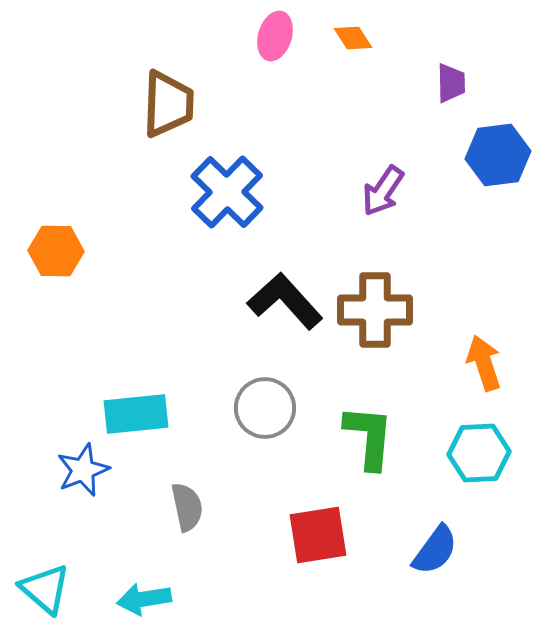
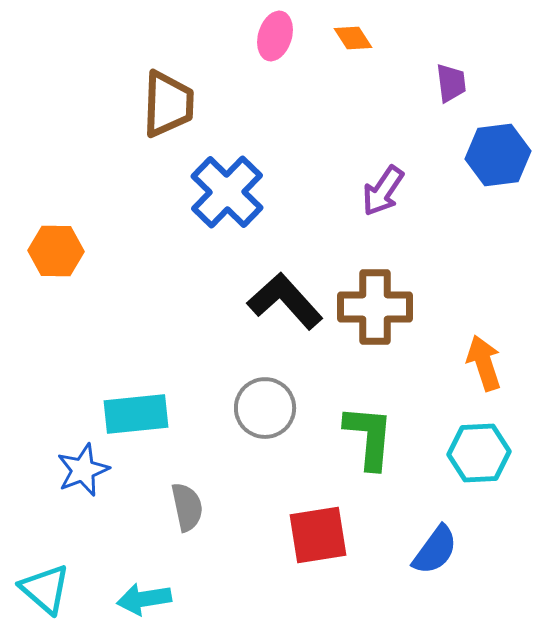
purple trapezoid: rotated 6 degrees counterclockwise
brown cross: moved 3 px up
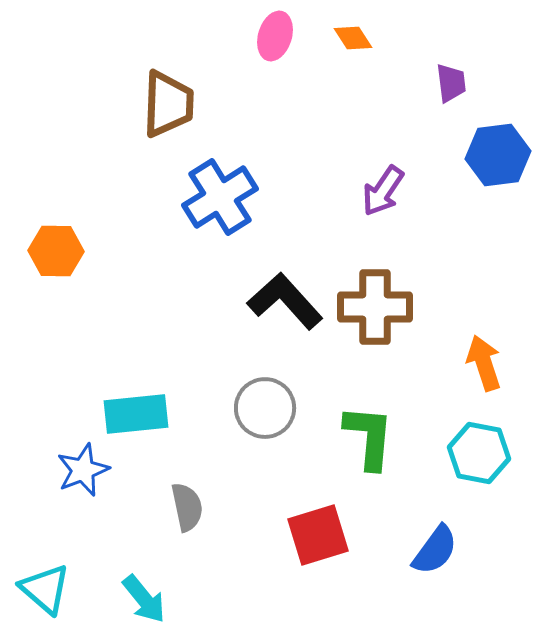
blue cross: moved 7 px left, 5 px down; rotated 14 degrees clockwise
cyan hexagon: rotated 14 degrees clockwise
red square: rotated 8 degrees counterclockwise
cyan arrow: rotated 120 degrees counterclockwise
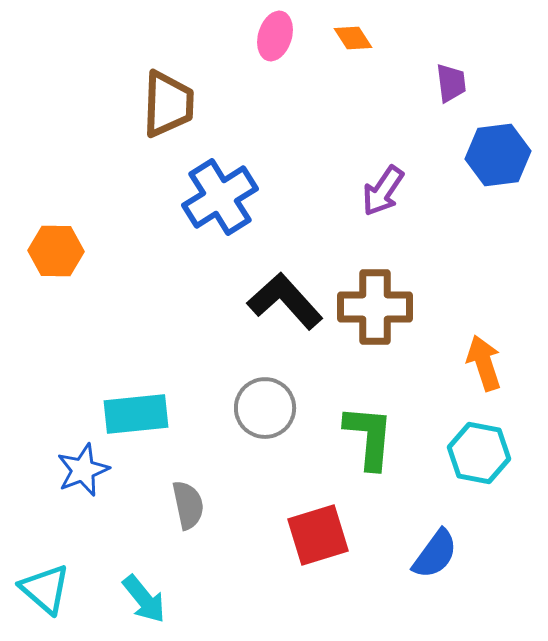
gray semicircle: moved 1 px right, 2 px up
blue semicircle: moved 4 px down
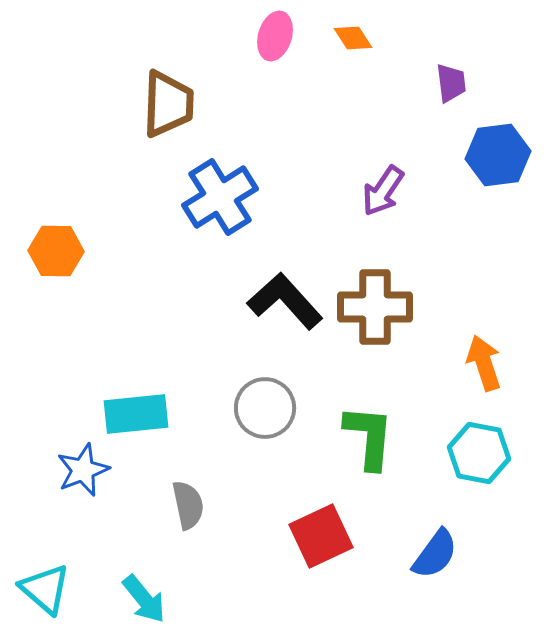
red square: moved 3 px right, 1 px down; rotated 8 degrees counterclockwise
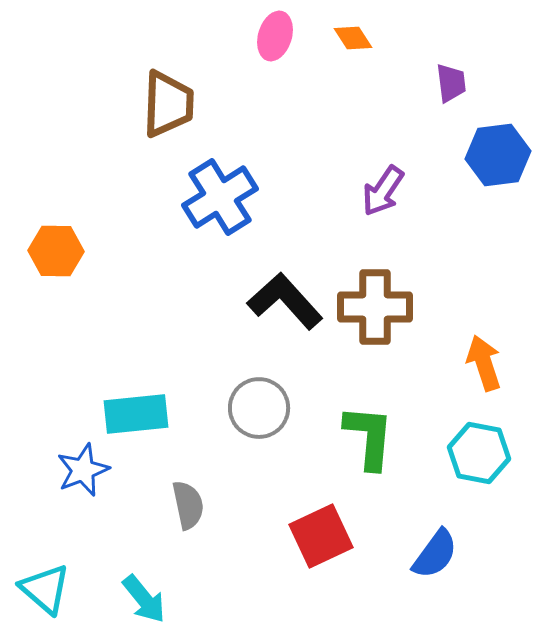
gray circle: moved 6 px left
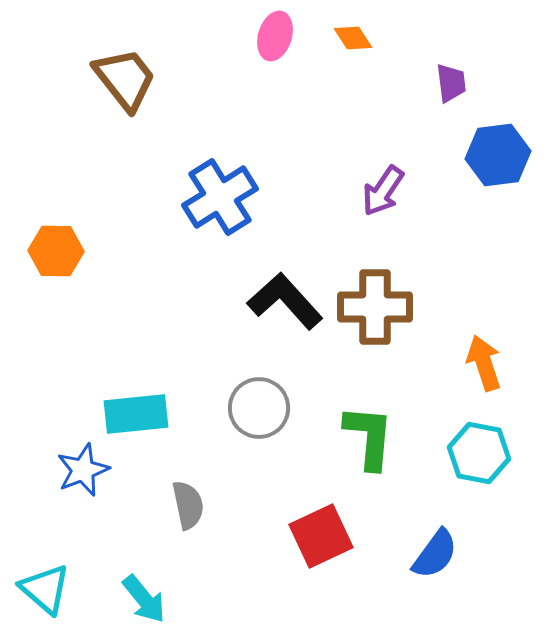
brown trapezoid: moved 43 px left, 25 px up; rotated 40 degrees counterclockwise
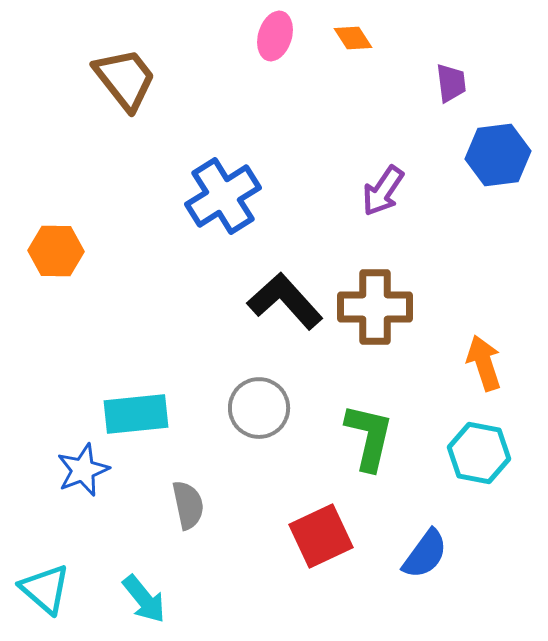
blue cross: moved 3 px right, 1 px up
green L-shape: rotated 8 degrees clockwise
blue semicircle: moved 10 px left
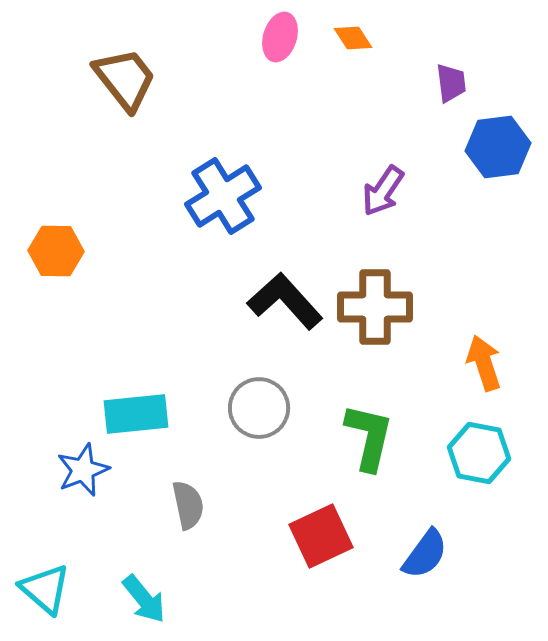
pink ellipse: moved 5 px right, 1 px down
blue hexagon: moved 8 px up
